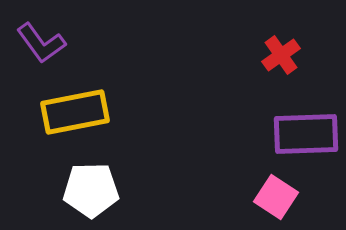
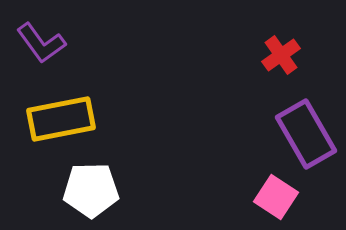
yellow rectangle: moved 14 px left, 7 px down
purple rectangle: rotated 62 degrees clockwise
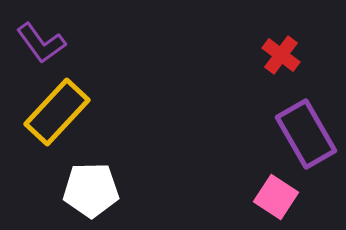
red cross: rotated 18 degrees counterclockwise
yellow rectangle: moved 4 px left, 7 px up; rotated 36 degrees counterclockwise
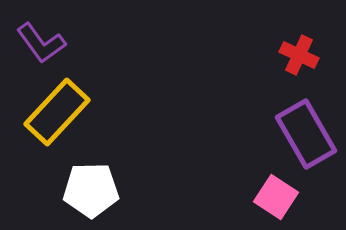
red cross: moved 18 px right; rotated 12 degrees counterclockwise
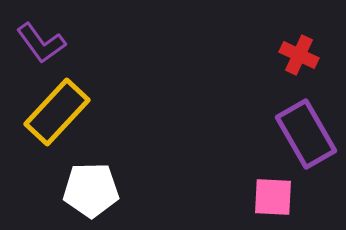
pink square: moved 3 px left; rotated 30 degrees counterclockwise
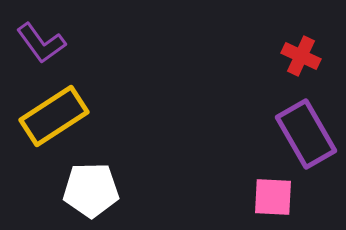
red cross: moved 2 px right, 1 px down
yellow rectangle: moved 3 px left, 4 px down; rotated 14 degrees clockwise
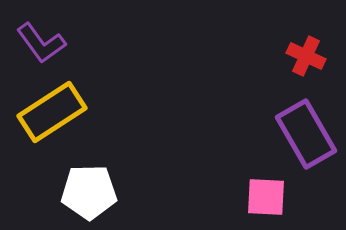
red cross: moved 5 px right
yellow rectangle: moved 2 px left, 4 px up
white pentagon: moved 2 px left, 2 px down
pink square: moved 7 px left
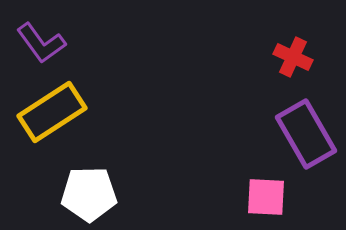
red cross: moved 13 px left, 1 px down
white pentagon: moved 2 px down
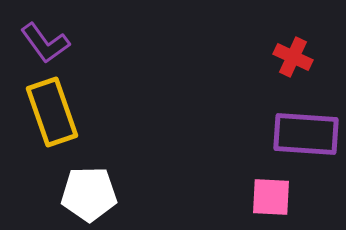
purple L-shape: moved 4 px right
yellow rectangle: rotated 76 degrees counterclockwise
purple rectangle: rotated 56 degrees counterclockwise
pink square: moved 5 px right
